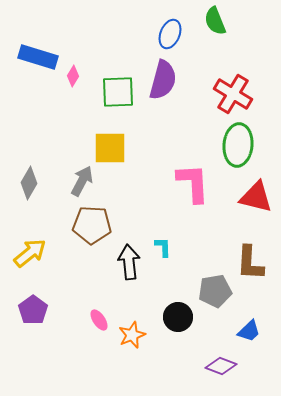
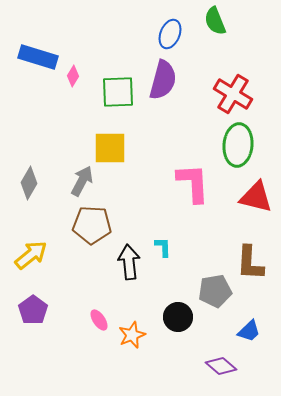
yellow arrow: moved 1 px right, 2 px down
purple diamond: rotated 20 degrees clockwise
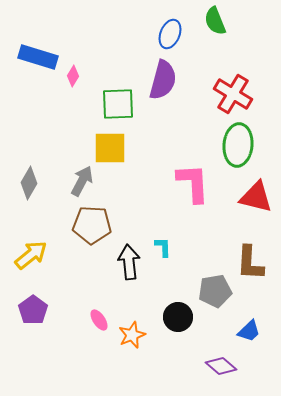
green square: moved 12 px down
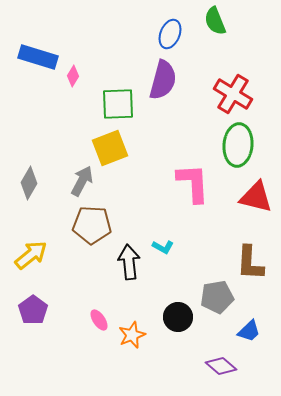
yellow square: rotated 21 degrees counterclockwise
cyan L-shape: rotated 120 degrees clockwise
gray pentagon: moved 2 px right, 6 px down
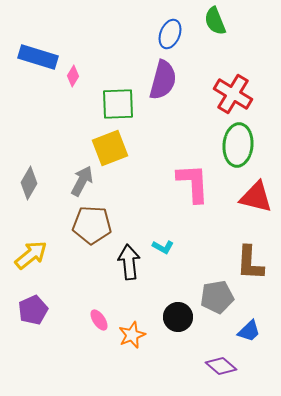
purple pentagon: rotated 12 degrees clockwise
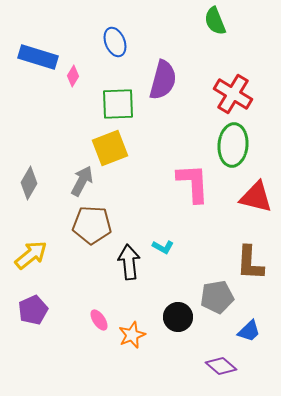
blue ellipse: moved 55 px left, 8 px down; rotated 44 degrees counterclockwise
green ellipse: moved 5 px left
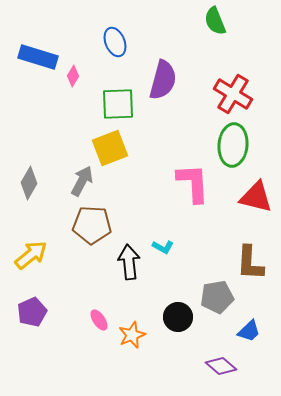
purple pentagon: moved 1 px left, 2 px down
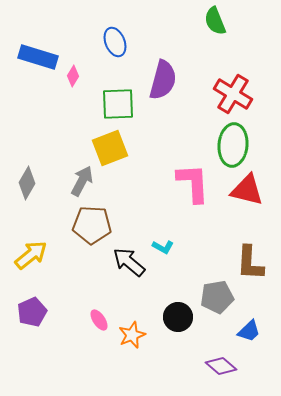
gray diamond: moved 2 px left
red triangle: moved 9 px left, 7 px up
black arrow: rotated 44 degrees counterclockwise
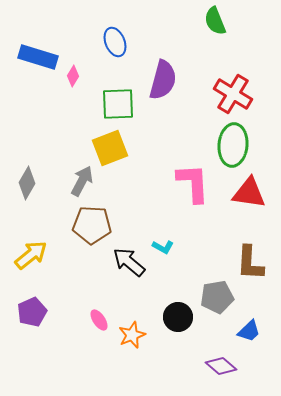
red triangle: moved 2 px right, 3 px down; rotated 6 degrees counterclockwise
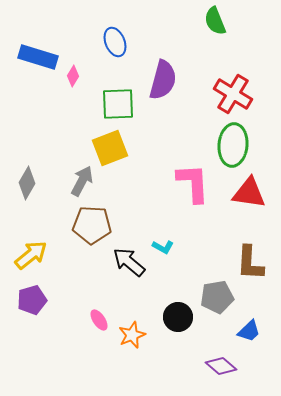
purple pentagon: moved 12 px up; rotated 8 degrees clockwise
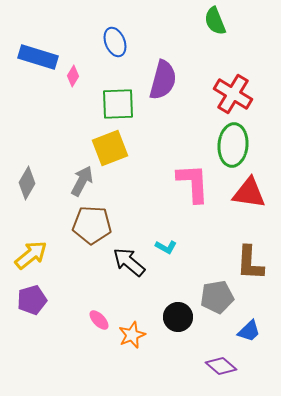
cyan L-shape: moved 3 px right
pink ellipse: rotated 10 degrees counterclockwise
